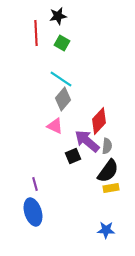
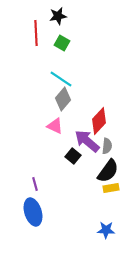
black square: rotated 28 degrees counterclockwise
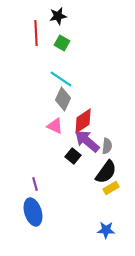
gray diamond: rotated 15 degrees counterclockwise
red diamond: moved 16 px left; rotated 12 degrees clockwise
black semicircle: moved 2 px left, 1 px down
yellow rectangle: rotated 21 degrees counterclockwise
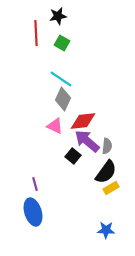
red diamond: rotated 28 degrees clockwise
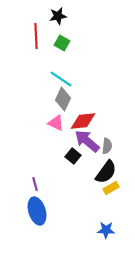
red line: moved 3 px down
pink triangle: moved 1 px right, 3 px up
blue ellipse: moved 4 px right, 1 px up
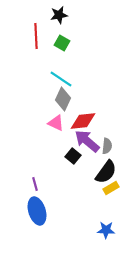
black star: moved 1 px right, 1 px up
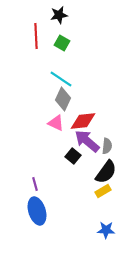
yellow rectangle: moved 8 px left, 3 px down
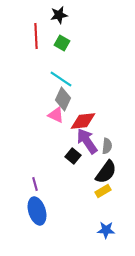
pink triangle: moved 8 px up
purple arrow: rotated 16 degrees clockwise
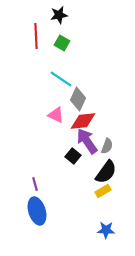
gray diamond: moved 15 px right
gray semicircle: rotated 14 degrees clockwise
